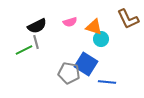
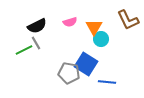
brown L-shape: moved 1 px down
orange triangle: rotated 42 degrees clockwise
gray line: moved 1 px down; rotated 16 degrees counterclockwise
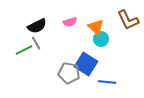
orange triangle: moved 2 px right; rotated 18 degrees counterclockwise
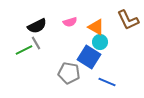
orange triangle: rotated 12 degrees counterclockwise
cyan circle: moved 1 px left, 3 px down
blue square: moved 3 px right, 7 px up
blue line: rotated 18 degrees clockwise
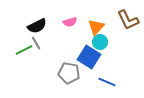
orange triangle: rotated 42 degrees clockwise
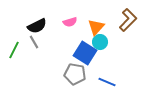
brown L-shape: rotated 110 degrees counterclockwise
gray line: moved 2 px left, 1 px up
green line: moved 10 px left; rotated 36 degrees counterclockwise
blue square: moved 4 px left, 4 px up
gray pentagon: moved 6 px right, 1 px down
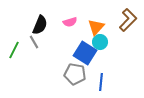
black semicircle: moved 3 px right, 1 px up; rotated 42 degrees counterclockwise
blue line: moved 6 px left; rotated 72 degrees clockwise
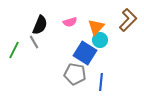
cyan circle: moved 2 px up
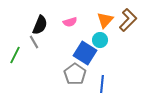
orange triangle: moved 9 px right, 7 px up
green line: moved 1 px right, 5 px down
gray pentagon: rotated 25 degrees clockwise
blue line: moved 1 px right, 2 px down
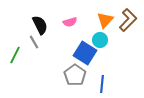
black semicircle: rotated 48 degrees counterclockwise
gray pentagon: moved 1 px down
